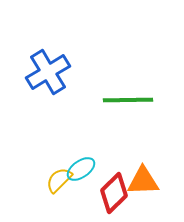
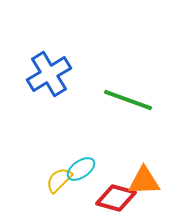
blue cross: moved 1 px right, 2 px down
green line: rotated 21 degrees clockwise
orange triangle: moved 1 px right
red diamond: moved 2 px right, 5 px down; rotated 60 degrees clockwise
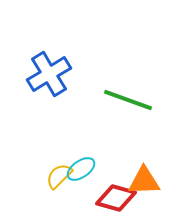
yellow semicircle: moved 4 px up
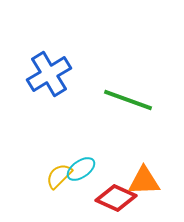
red diamond: rotated 9 degrees clockwise
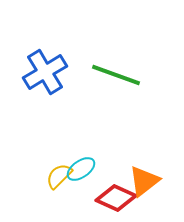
blue cross: moved 4 px left, 2 px up
green line: moved 12 px left, 25 px up
orange triangle: rotated 36 degrees counterclockwise
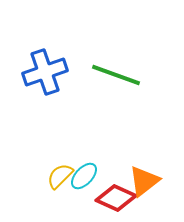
blue cross: rotated 12 degrees clockwise
cyan ellipse: moved 3 px right, 7 px down; rotated 12 degrees counterclockwise
yellow semicircle: moved 1 px right
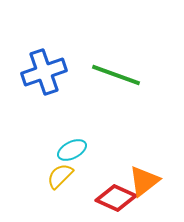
blue cross: moved 1 px left
cyan ellipse: moved 12 px left, 26 px up; rotated 20 degrees clockwise
